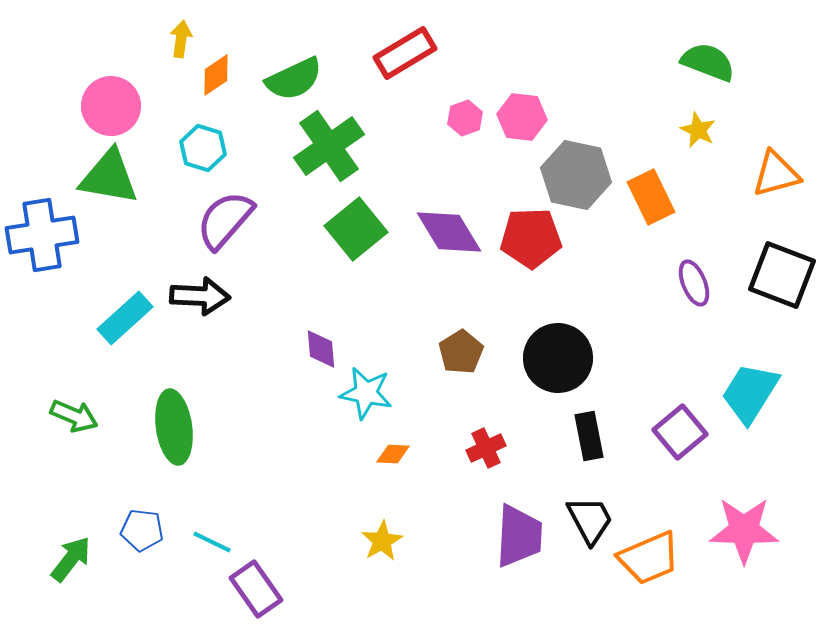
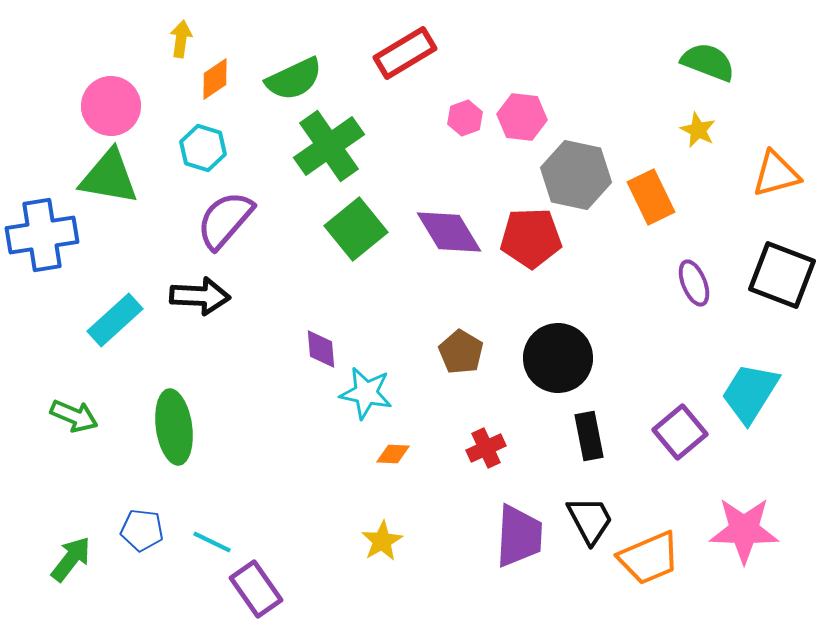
orange diamond at (216, 75): moved 1 px left, 4 px down
cyan rectangle at (125, 318): moved 10 px left, 2 px down
brown pentagon at (461, 352): rotated 9 degrees counterclockwise
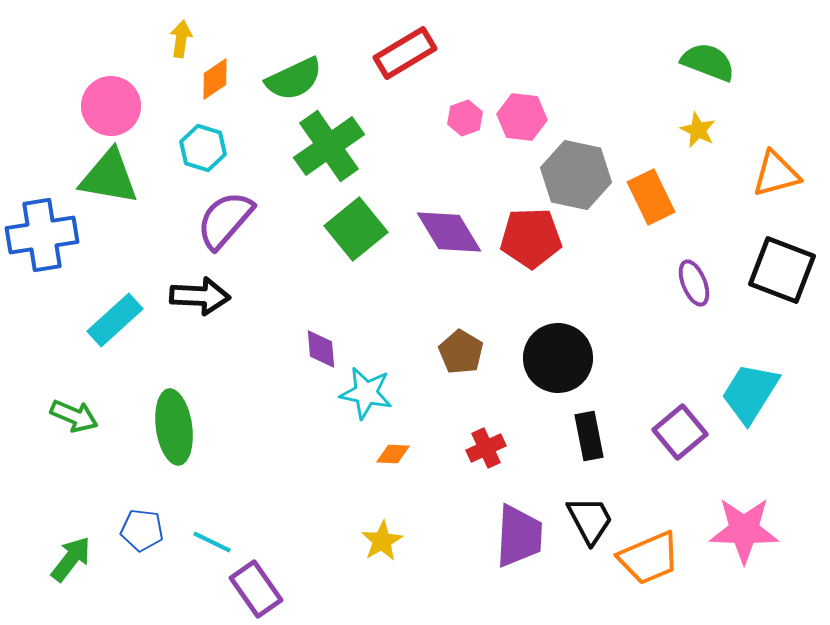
black square at (782, 275): moved 5 px up
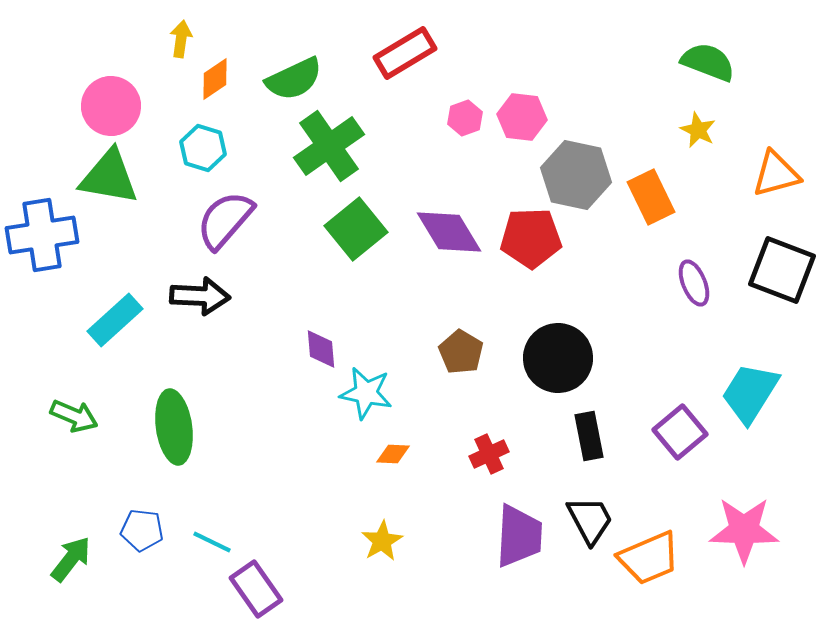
red cross at (486, 448): moved 3 px right, 6 px down
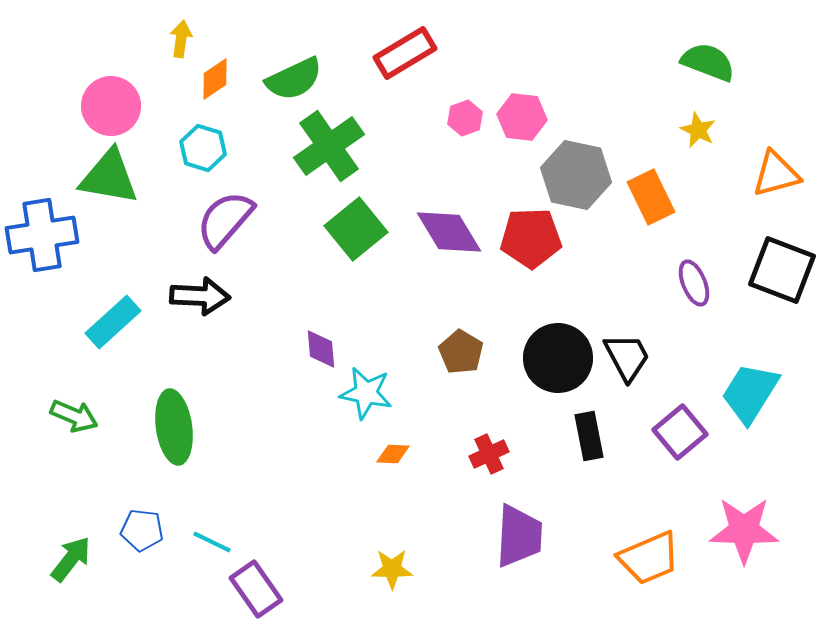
cyan rectangle at (115, 320): moved 2 px left, 2 px down
black trapezoid at (590, 520): moved 37 px right, 163 px up
yellow star at (382, 541): moved 10 px right, 28 px down; rotated 30 degrees clockwise
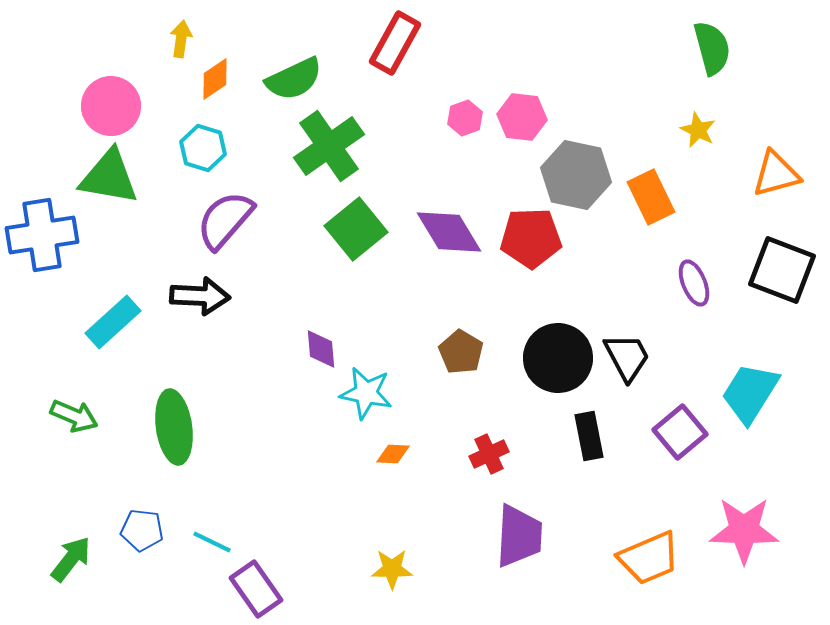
red rectangle at (405, 53): moved 10 px left, 10 px up; rotated 30 degrees counterclockwise
green semicircle at (708, 62): moved 4 px right, 14 px up; rotated 54 degrees clockwise
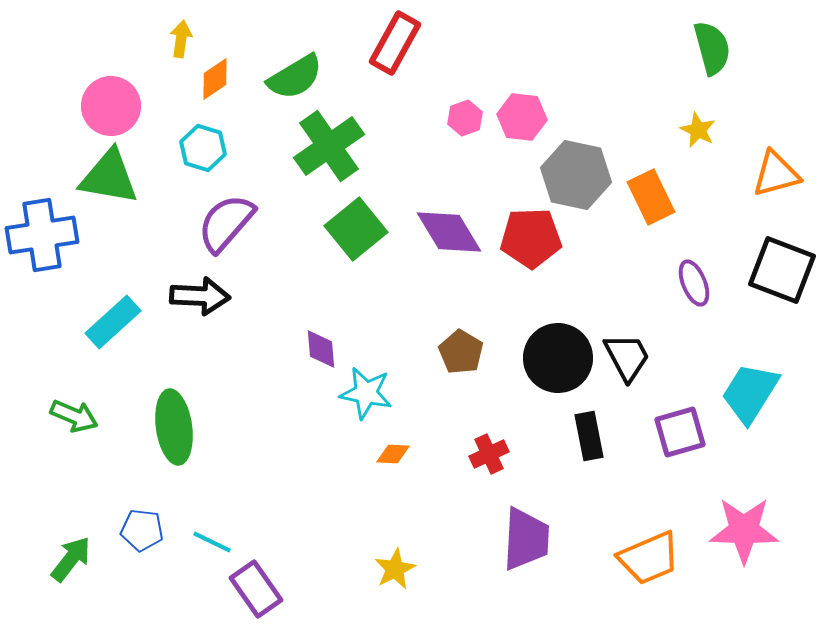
green semicircle at (294, 79): moved 1 px right, 2 px up; rotated 6 degrees counterclockwise
purple semicircle at (225, 220): moved 1 px right, 3 px down
purple square at (680, 432): rotated 24 degrees clockwise
purple trapezoid at (519, 536): moved 7 px right, 3 px down
yellow star at (392, 569): moved 3 px right; rotated 27 degrees counterclockwise
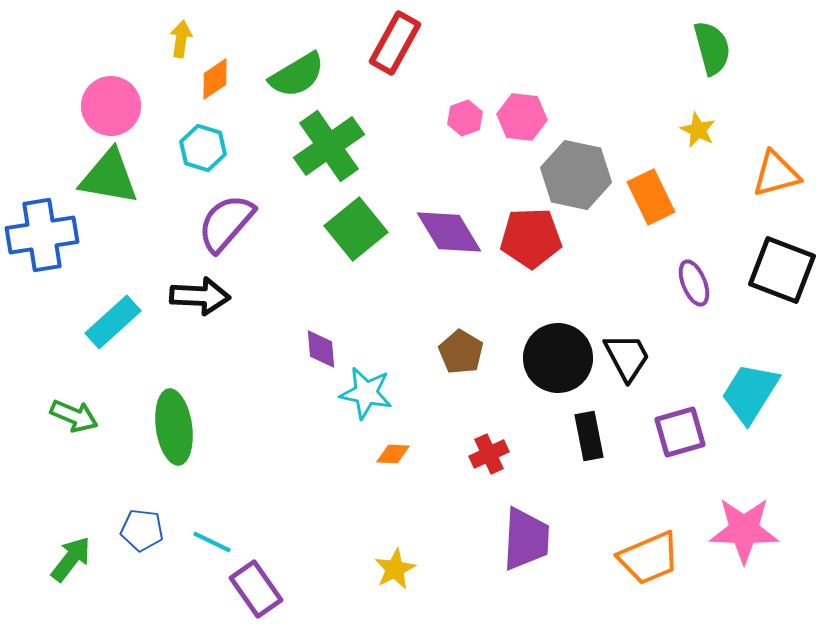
green semicircle at (295, 77): moved 2 px right, 2 px up
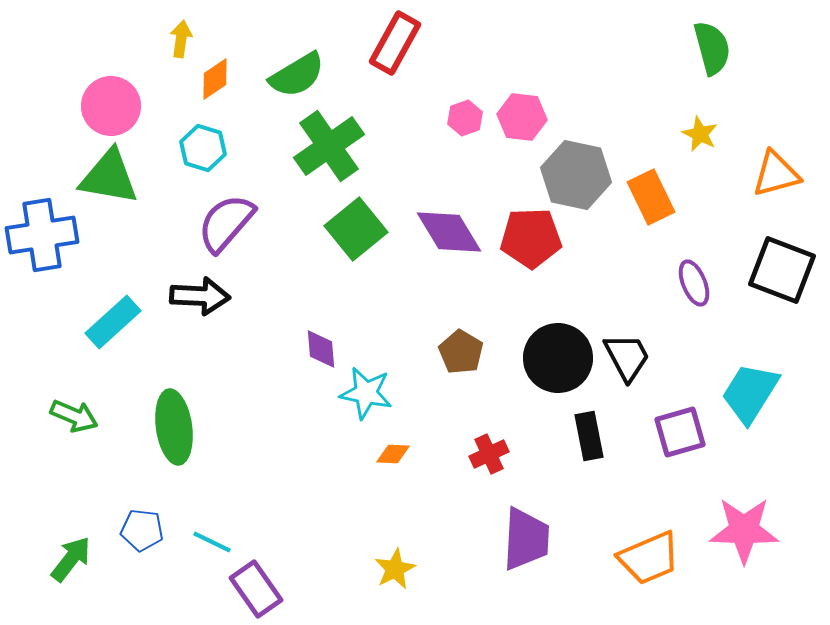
yellow star at (698, 130): moved 2 px right, 4 px down
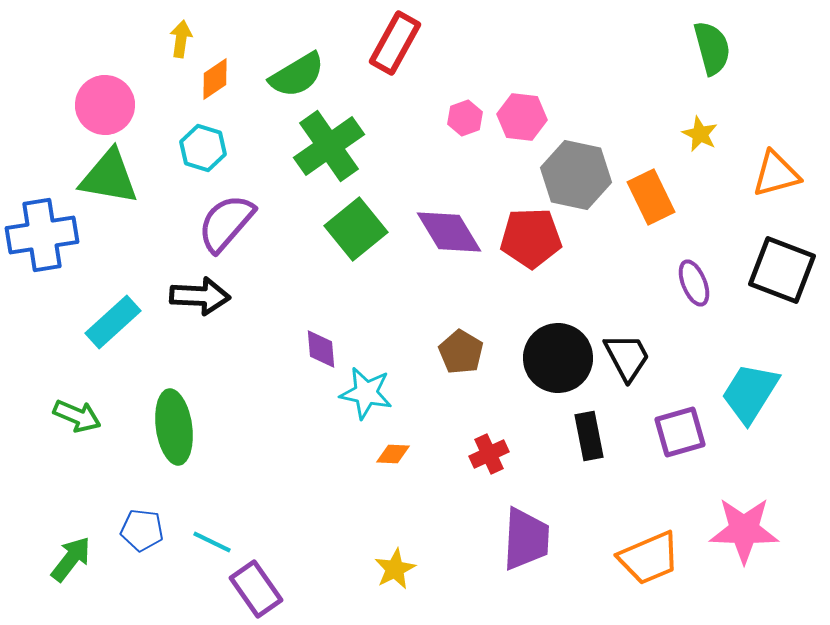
pink circle at (111, 106): moved 6 px left, 1 px up
green arrow at (74, 416): moved 3 px right
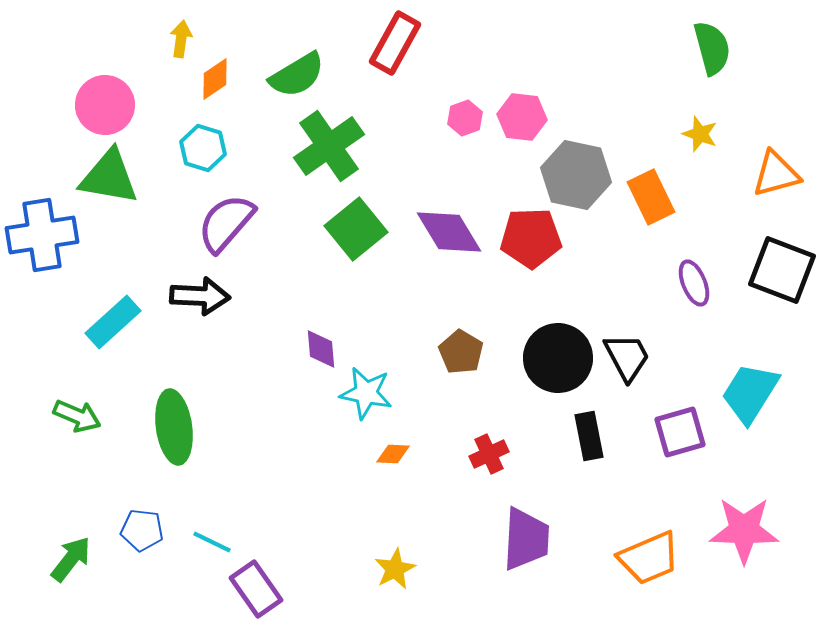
yellow star at (700, 134): rotated 6 degrees counterclockwise
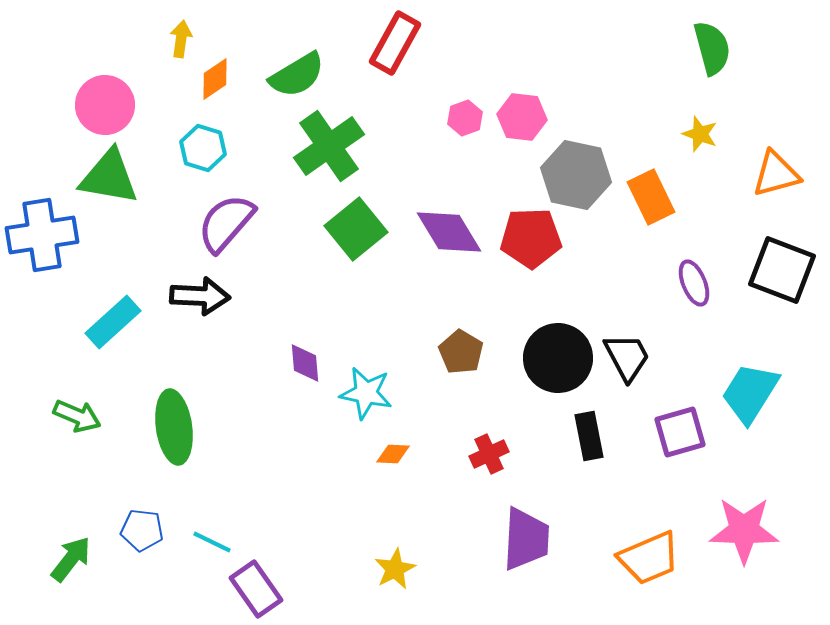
purple diamond at (321, 349): moved 16 px left, 14 px down
